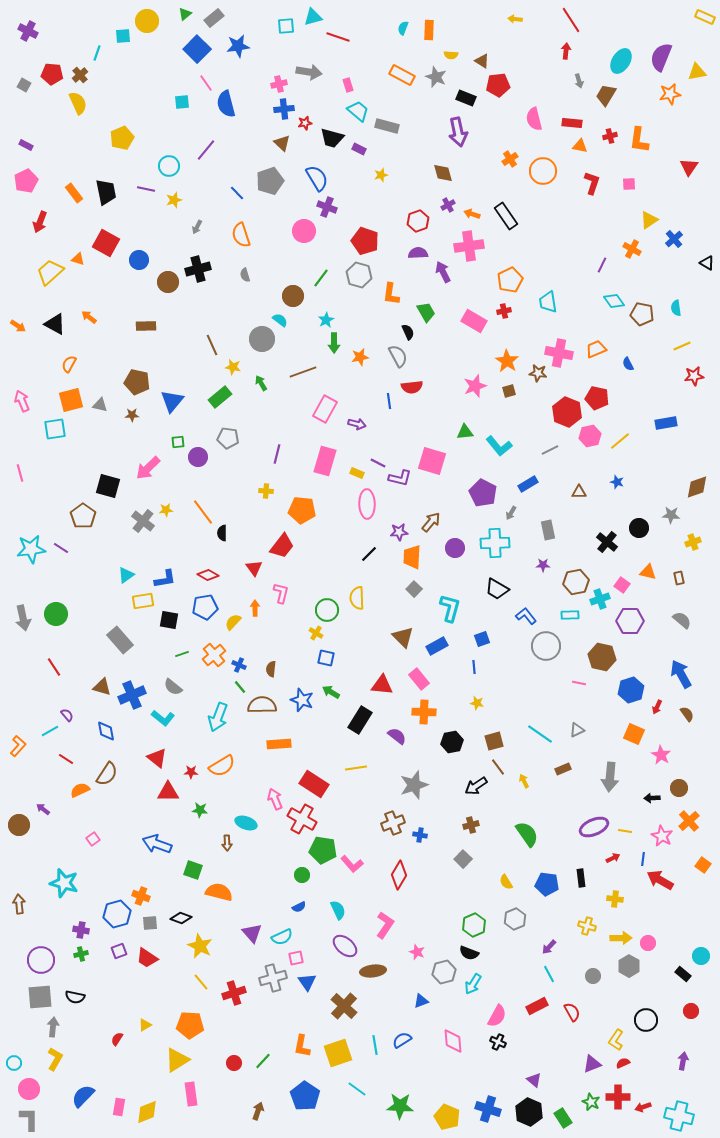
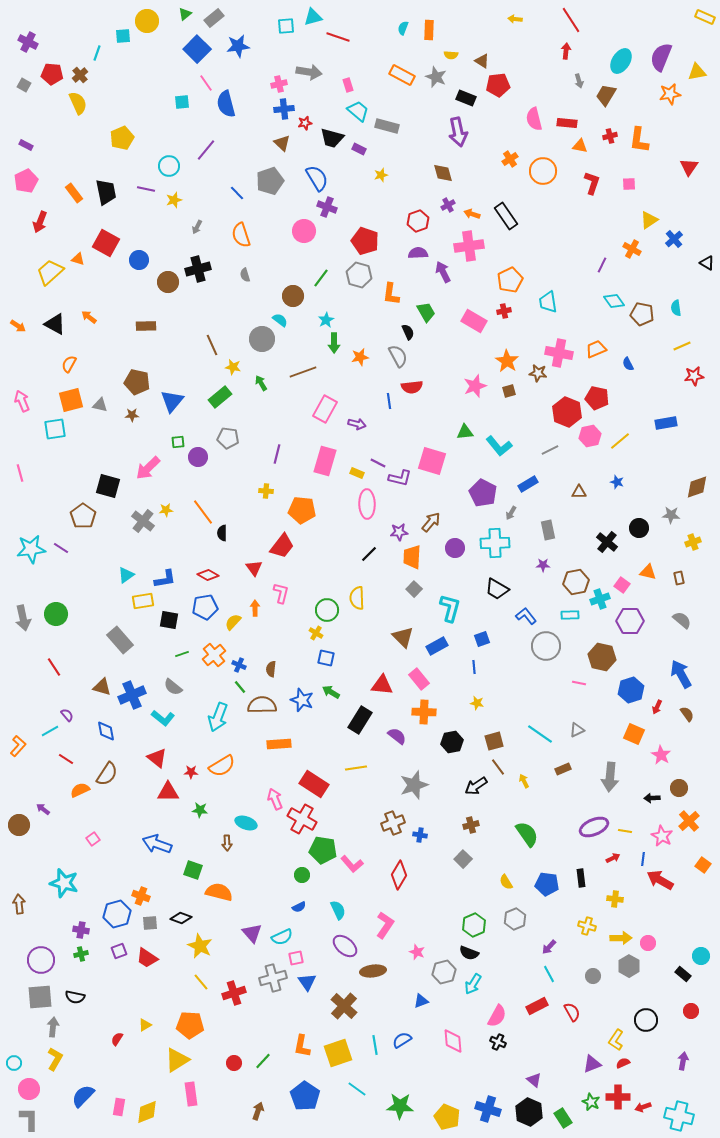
purple cross at (28, 31): moved 11 px down
red rectangle at (572, 123): moved 5 px left
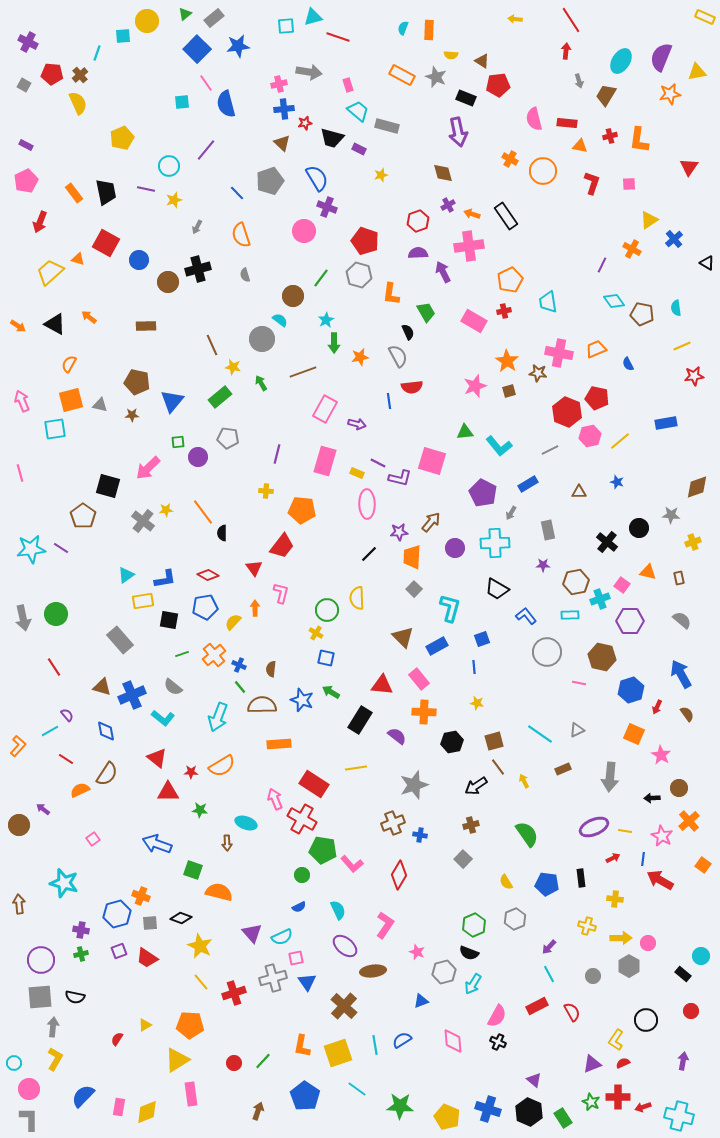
orange cross at (510, 159): rotated 28 degrees counterclockwise
gray circle at (546, 646): moved 1 px right, 6 px down
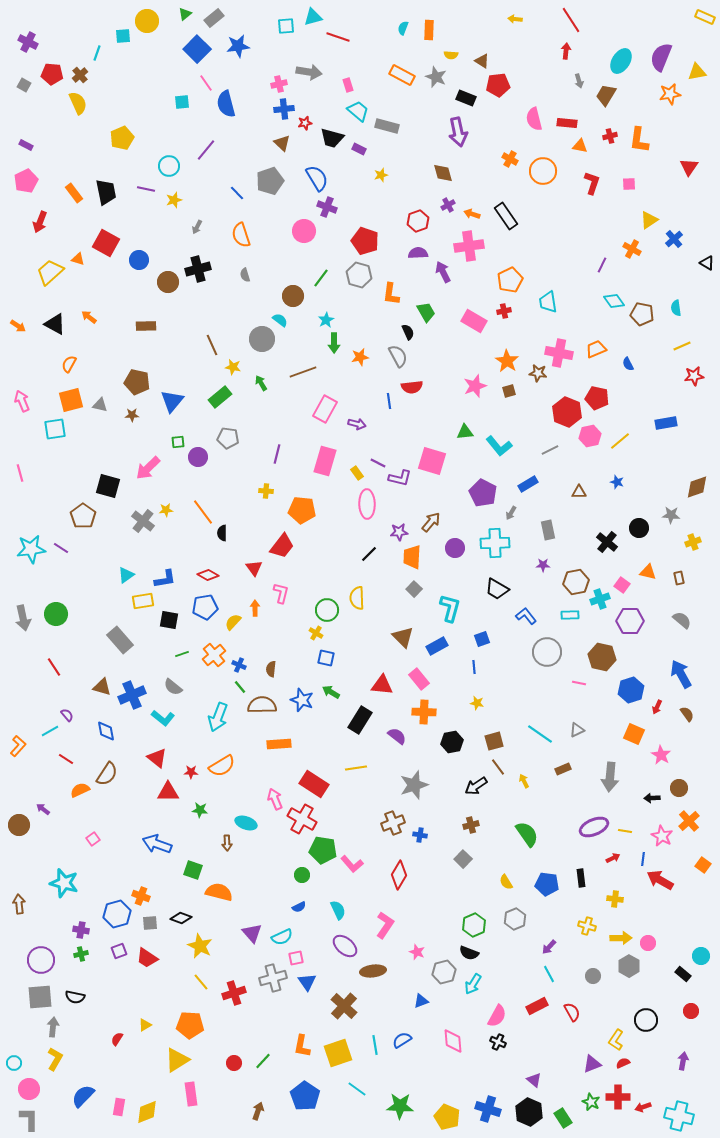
yellow rectangle at (357, 473): rotated 32 degrees clockwise
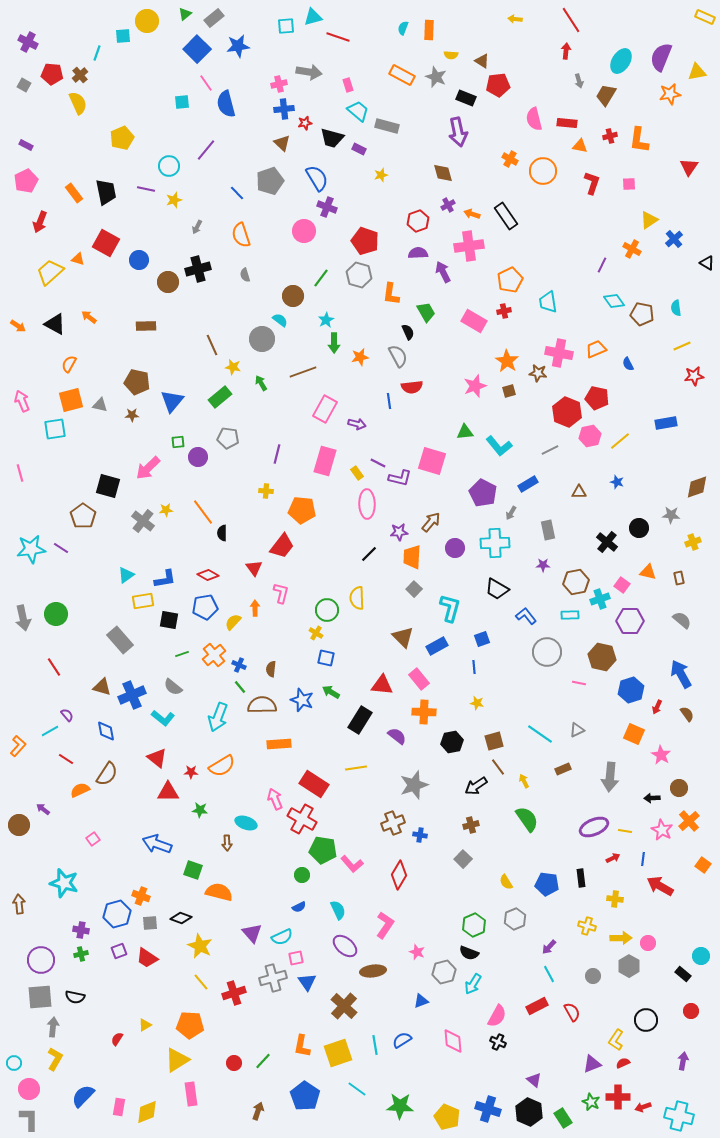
green semicircle at (527, 834): moved 15 px up
pink star at (662, 836): moved 6 px up
red arrow at (660, 880): moved 6 px down
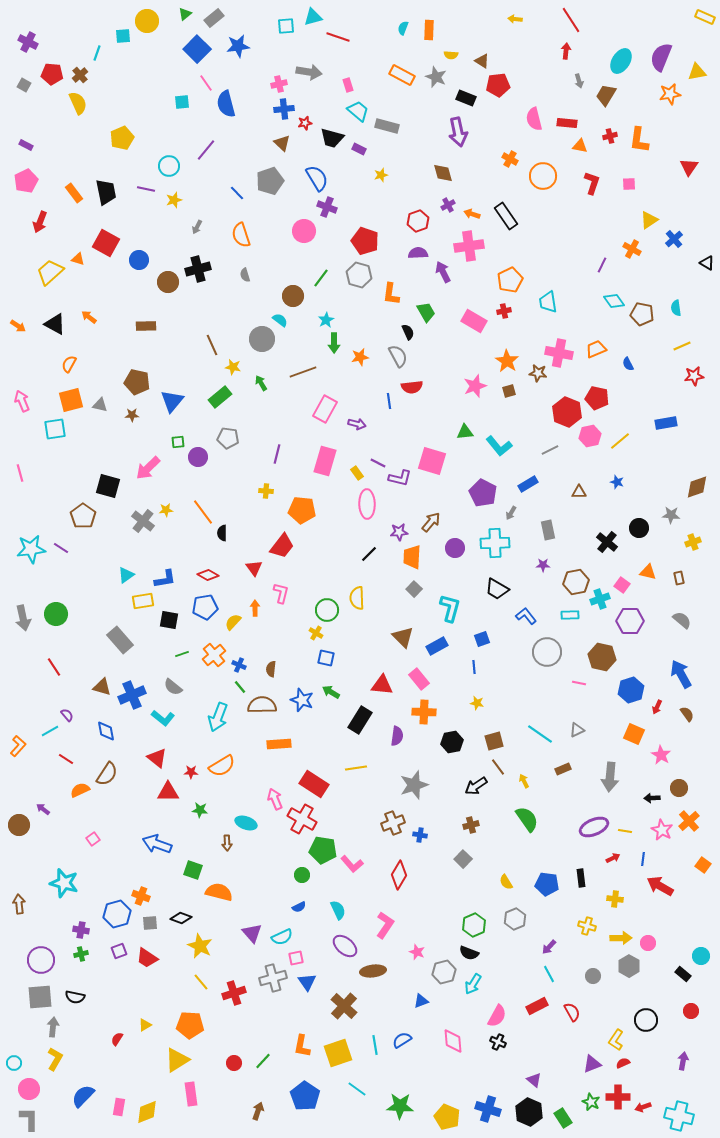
orange circle at (543, 171): moved 5 px down
purple semicircle at (397, 736): rotated 60 degrees clockwise
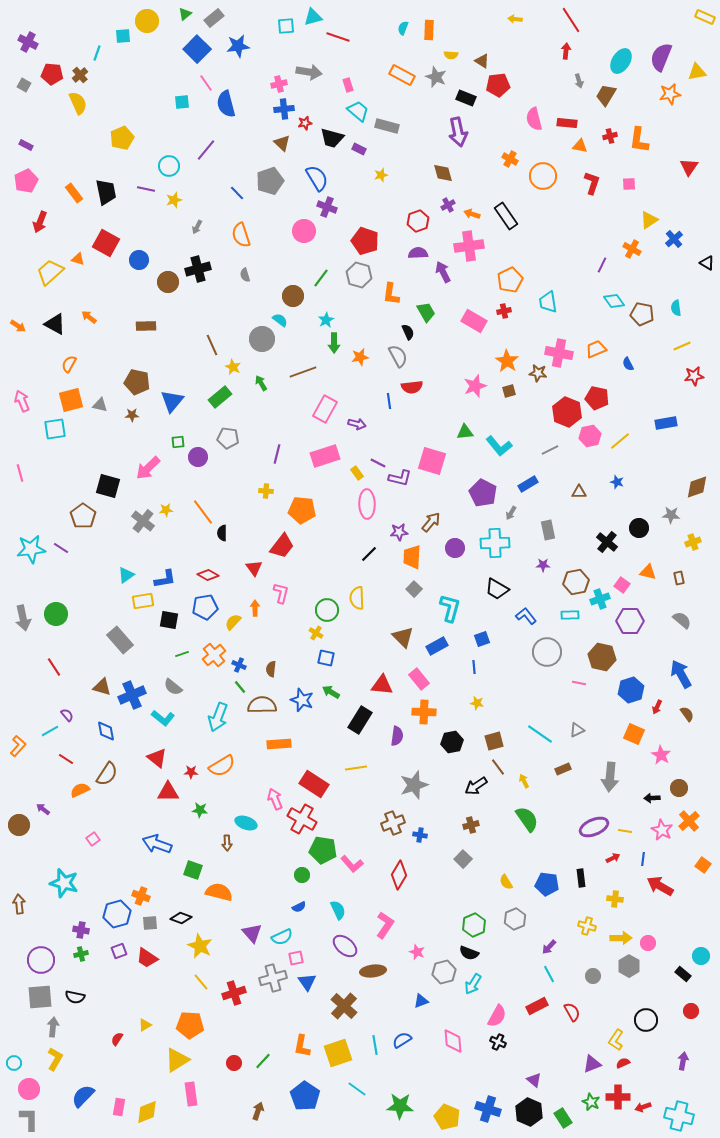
yellow star at (233, 367): rotated 14 degrees clockwise
pink rectangle at (325, 461): moved 5 px up; rotated 56 degrees clockwise
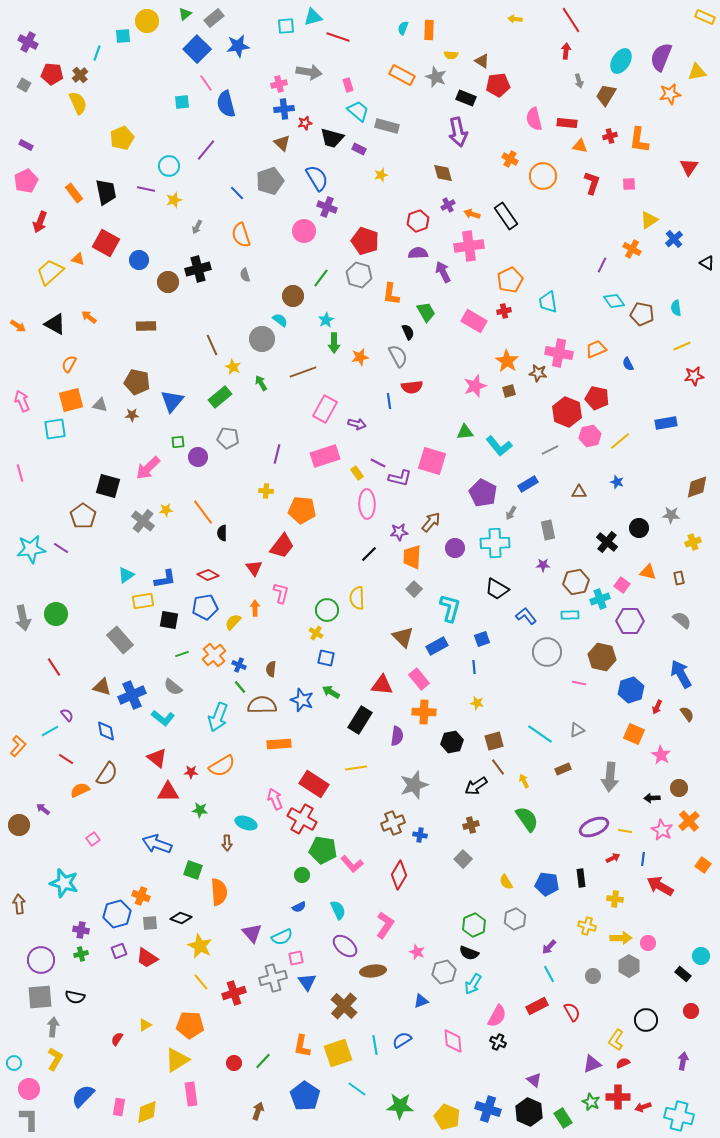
orange semicircle at (219, 892): rotated 72 degrees clockwise
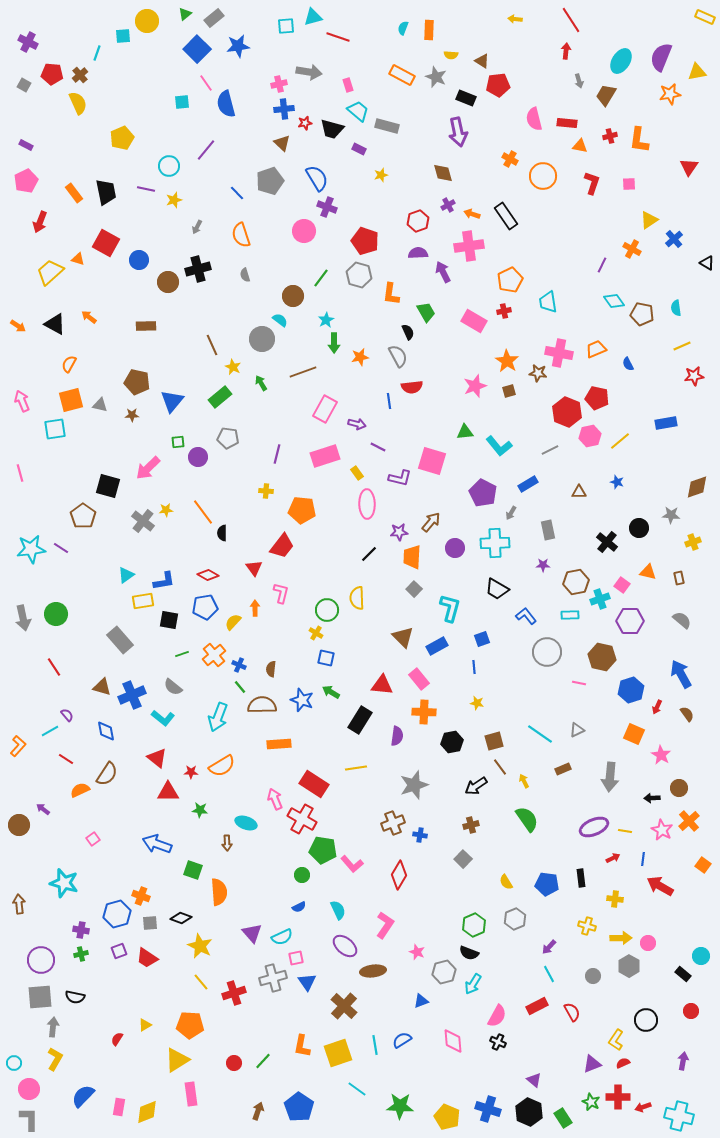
black trapezoid at (332, 138): moved 9 px up
purple line at (378, 463): moved 16 px up
blue L-shape at (165, 579): moved 1 px left, 2 px down
brown line at (498, 767): moved 2 px right
blue pentagon at (305, 1096): moved 6 px left, 11 px down
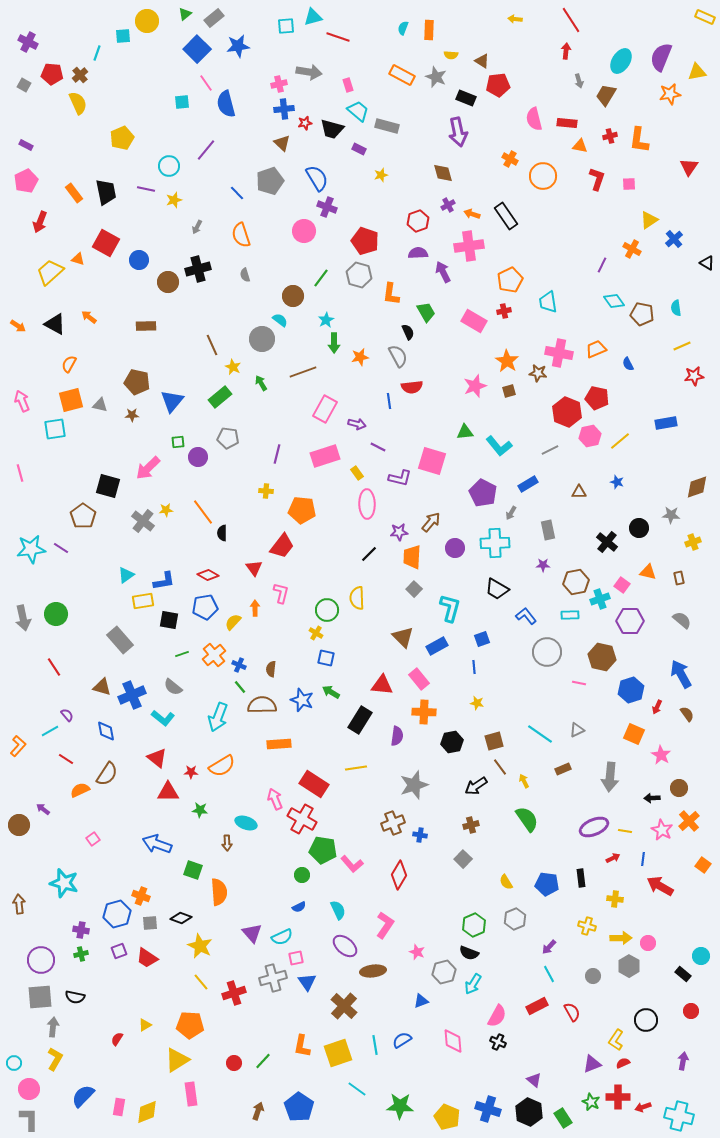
red L-shape at (592, 183): moved 5 px right, 4 px up
